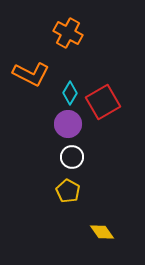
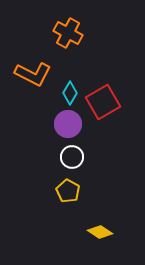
orange L-shape: moved 2 px right
yellow diamond: moved 2 px left; rotated 20 degrees counterclockwise
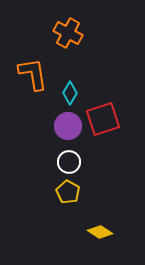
orange L-shape: rotated 126 degrees counterclockwise
red square: moved 17 px down; rotated 12 degrees clockwise
purple circle: moved 2 px down
white circle: moved 3 px left, 5 px down
yellow pentagon: moved 1 px down
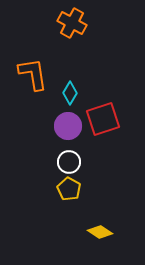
orange cross: moved 4 px right, 10 px up
yellow pentagon: moved 1 px right, 3 px up
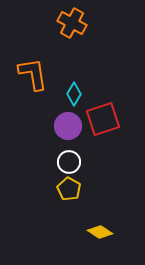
cyan diamond: moved 4 px right, 1 px down
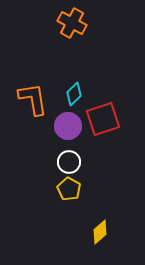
orange L-shape: moved 25 px down
cyan diamond: rotated 15 degrees clockwise
yellow diamond: rotated 75 degrees counterclockwise
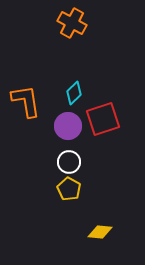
cyan diamond: moved 1 px up
orange L-shape: moved 7 px left, 2 px down
yellow diamond: rotated 45 degrees clockwise
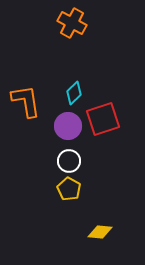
white circle: moved 1 px up
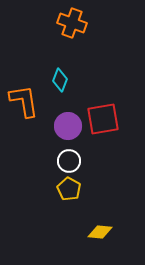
orange cross: rotated 8 degrees counterclockwise
cyan diamond: moved 14 px left, 13 px up; rotated 25 degrees counterclockwise
orange L-shape: moved 2 px left
red square: rotated 8 degrees clockwise
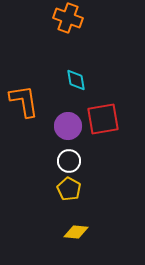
orange cross: moved 4 px left, 5 px up
cyan diamond: moved 16 px right; rotated 30 degrees counterclockwise
yellow diamond: moved 24 px left
